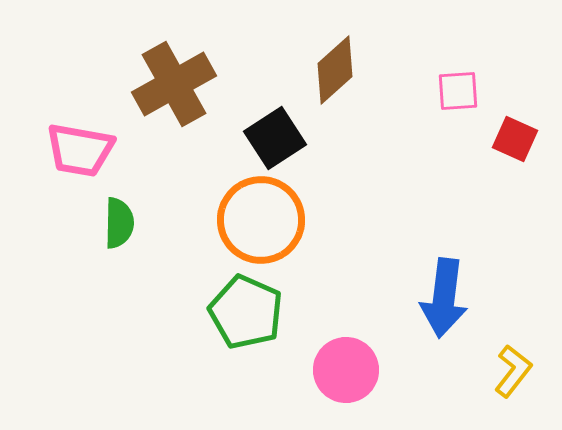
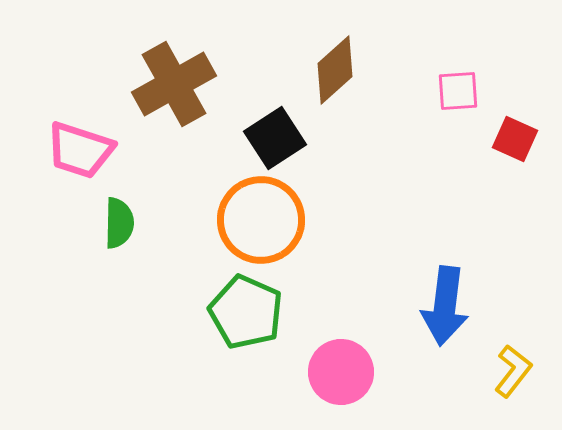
pink trapezoid: rotated 8 degrees clockwise
blue arrow: moved 1 px right, 8 px down
pink circle: moved 5 px left, 2 px down
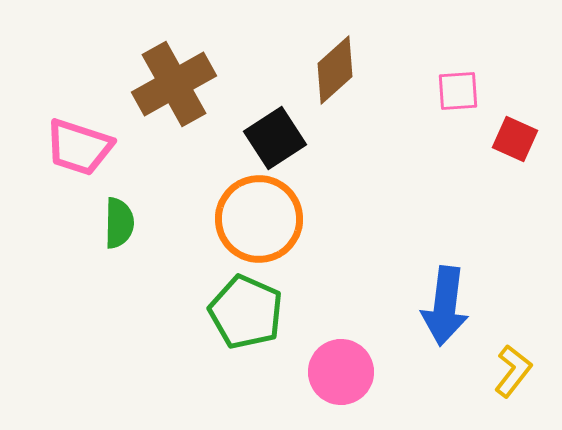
pink trapezoid: moved 1 px left, 3 px up
orange circle: moved 2 px left, 1 px up
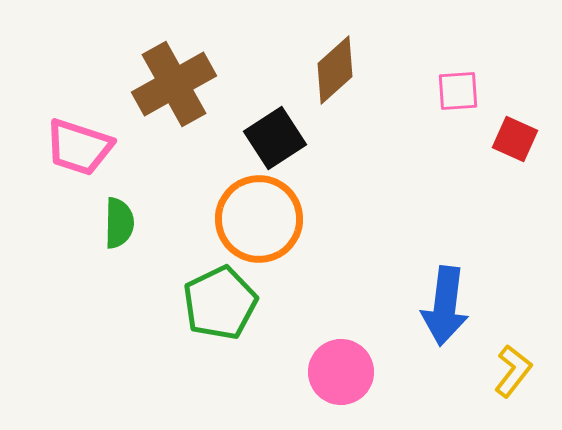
green pentagon: moved 26 px left, 9 px up; rotated 22 degrees clockwise
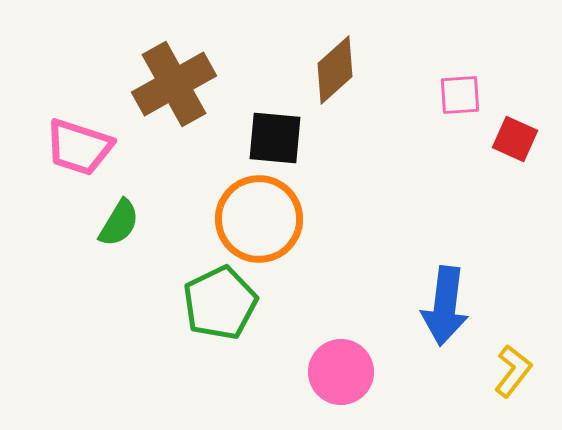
pink square: moved 2 px right, 4 px down
black square: rotated 38 degrees clockwise
green semicircle: rotated 30 degrees clockwise
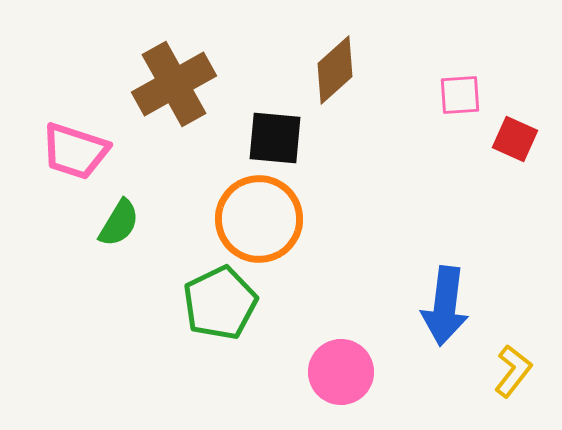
pink trapezoid: moved 4 px left, 4 px down
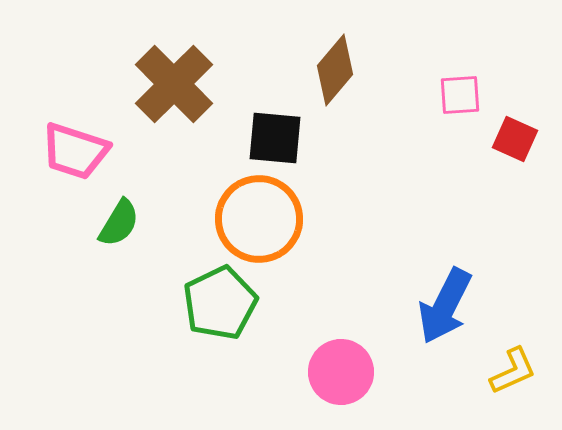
brown diamond: rotated 8 degrees counterclockwise
brown cross: rotated 16 degrees counterclockwise
blue arrow: rotated 20 degrees clockwise
yellow L-shape: rotated 28 degrees clockwise
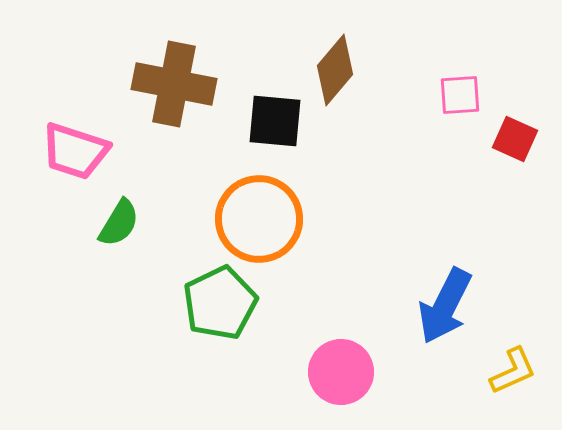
brown cross: rotated 34 degrees counterclockwise
black square: moved 17 px up
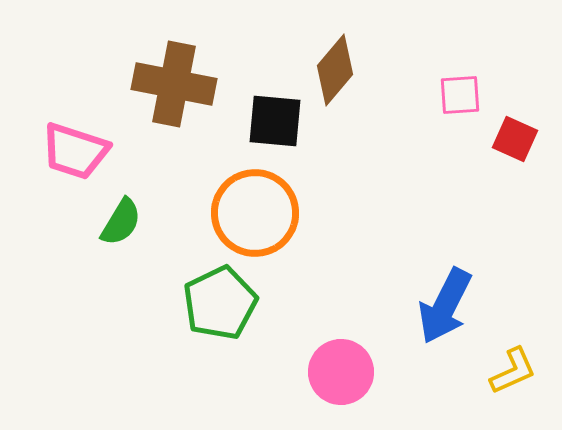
orange circle: moved 4 px left, 6 px up
green semicircle: moved 2 px right, 1 px up
